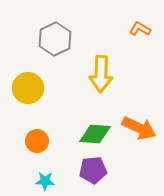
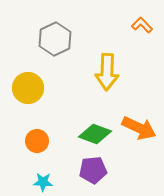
orange L-shape: moved 2 px right, 4 px up; rotated 15 degrees clockwise
yellow arrow: moved 6 px right, 2 px up
green diamond: rotated 16 degrees clockwise
cyan star: moved 2 px left, 1 px down
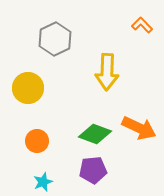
cyan star: rotated 24 degrees counterclockwise
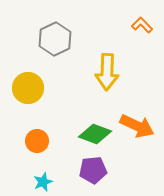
orange arrow: moved 2 px left, 2 px up
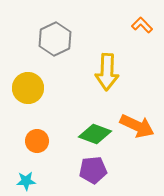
cyan star: moved 17 px left, 1 px up; rotated 18 degrees clockwise
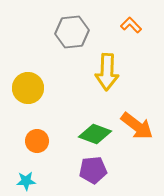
orange L-shape: moved 11 px left
gray hexagon: moved 17 px right, 7 px up; rotated 20 degrees clockwise
orange arrow: rotated 12 degrees clockwise
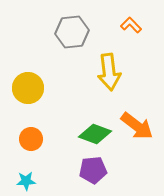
yellow arrow: moved 2 px right; rotated 9 degrees counterclockwise
orange circle: moved 6 px left, 2 px up
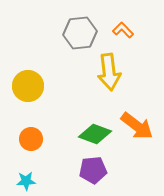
orange L-shape: moved 8 px left, 5 px down
gray hexagon: moved 8 px right, 1 px down
yellow circle: moved 2 px up
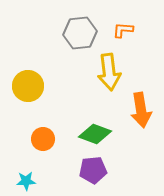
orange L-shape: rotated 40 degrees counterclockwise
orange arrow: moved 4 px right, 16 px up; rotated 44 degrees clockwise
orange circle: moved 12 px right
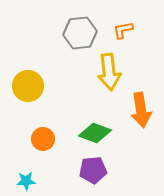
orange L-shape: rotated 15 degrees counterclockwise
green diamond: moved 1 px up
